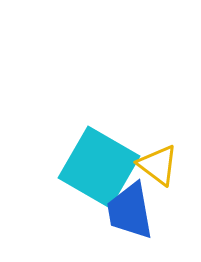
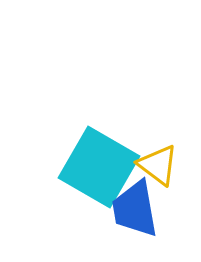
blue trapezoid: moved 5 px right, 2 px up
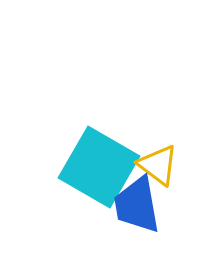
blue trapezoid: moved 2 px right, 4 px up
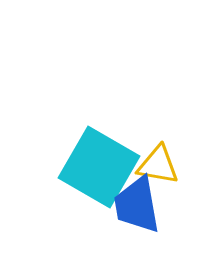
yellow triangle: rotated 27 degrees counterclockwise
